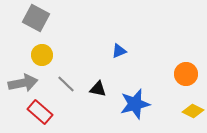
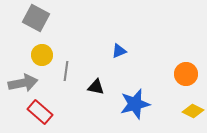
gray line: moved 13 px up; rotated 54 degrees clockwise
black triangle: moved 2 px left, 2 px up
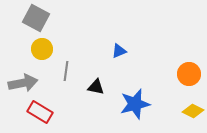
yellow circle: moved 6 px up
orange circle: moved 3 px right
red rectangle: rotated 10 degrees counterclockwise
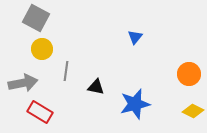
blue triangle: moved 16 px right, 14 px up; rotated 28 degrees counterclockwise
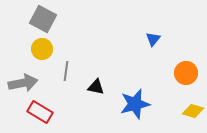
gray square: moved 7 px right, 1 px down
blue triangle: moved 18 px right, 2 px down
orange circle: moved 3 px left, 1 px up
yellow diamond: rotated 10 degrees counterclockwise
